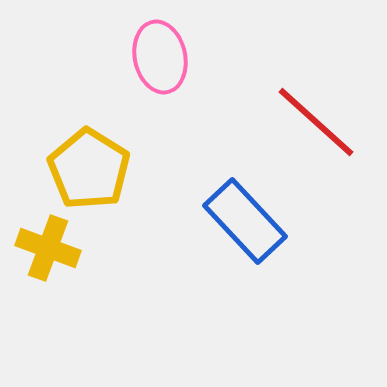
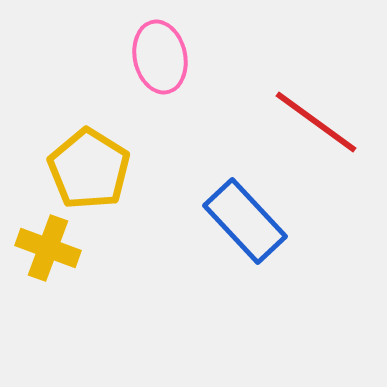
red line: rotated 6 degrees counterclockwise
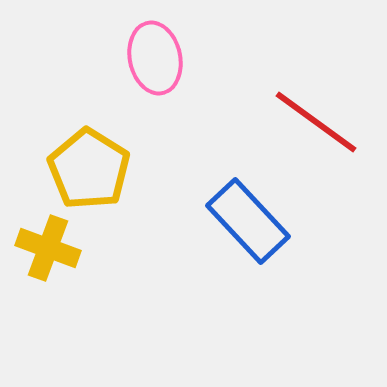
pink ellipse: moved 5 px left, 1 px down
blue rectangle: moved 3 px right
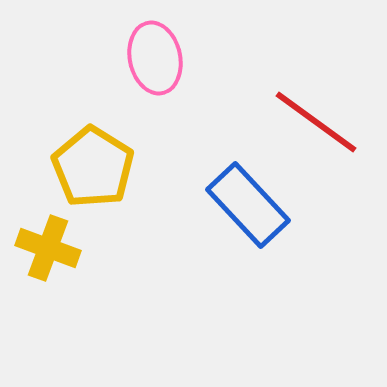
yellow pentagon: moved 4 px right, 2 px up
blue rectangle: moved 16 px up
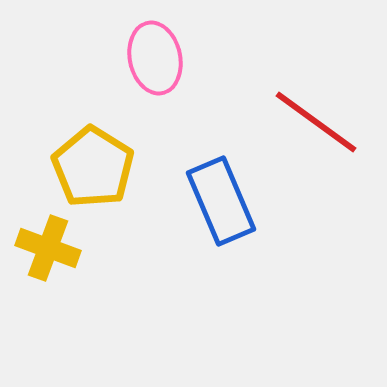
blue rectangle: moved 27 px left, 4 px up; rotated 20 degrees clockwise
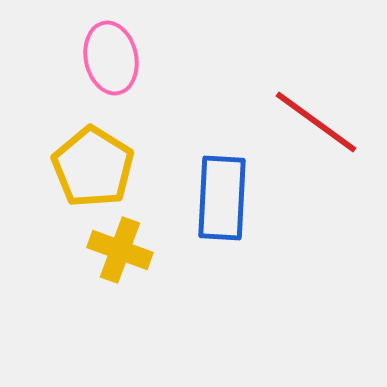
pink ellipse: moved 44 px left
blue rectangle: moved 1 px right, 3 px up; rotated 26 degrees clockwise
yellow cross: moved 72 px right, 2 px down
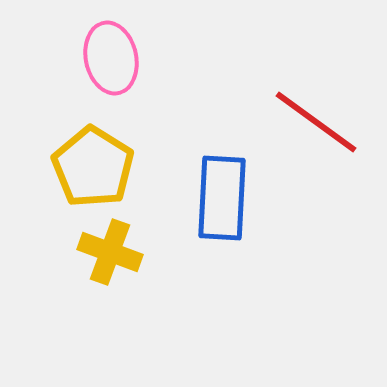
yellow cross: moved 10 px left, 2 px down
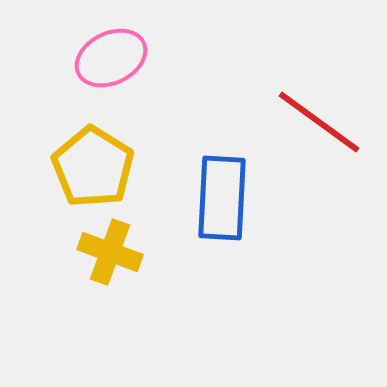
pink ellipse: rotated 76 degrees clockwise
red line: moved 3 px right
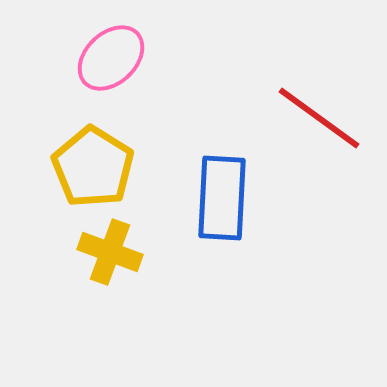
pink ellipse: rotated 18 degrees counterclockwise
red line: moved 4 px up
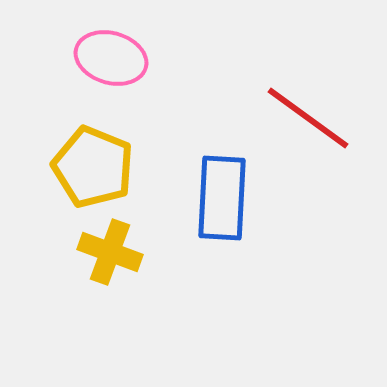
pink ellipse: rotated 60 degrees clockwise
red line: moved 11 px left
yellow pentagon: rotated 10 degrees counterclockwise
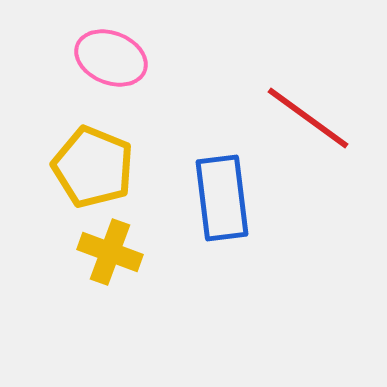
pink ellipse: rotated 6 degrees clockwise
blue rectangle: rotated 10 degrees counterclockwise
